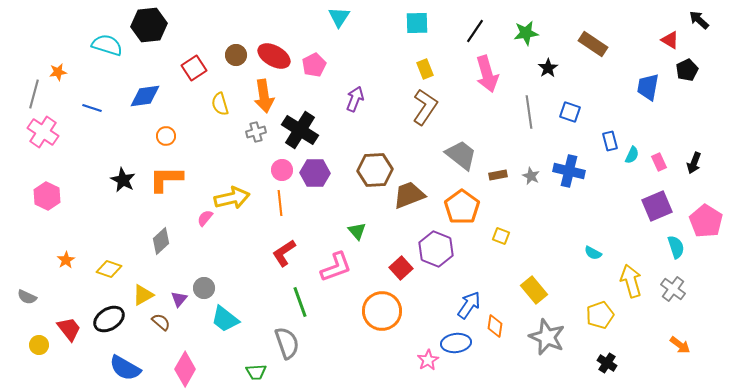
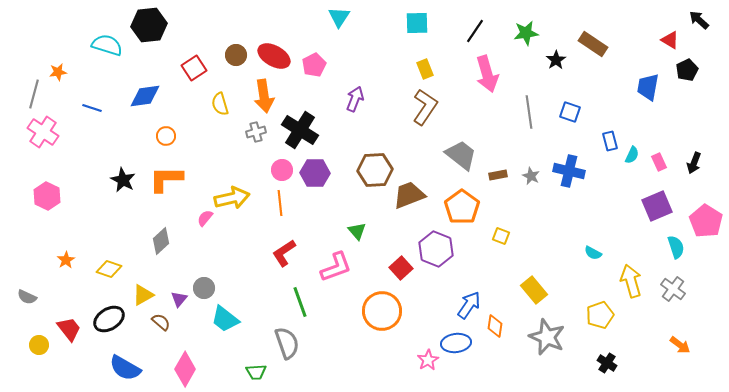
black star at (548, 68): moved 8 px right, 8 px up
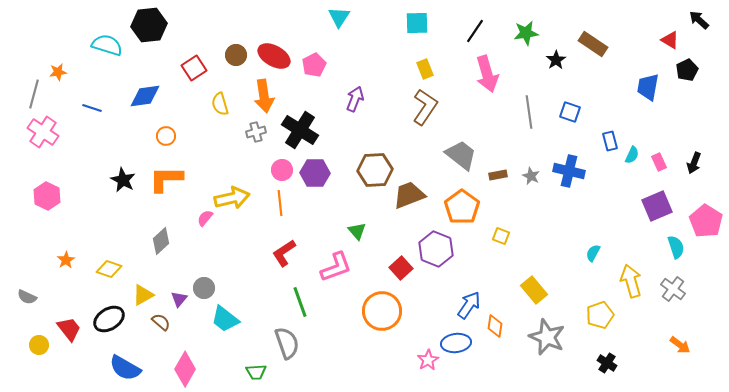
cyan semicircle at (593, 253): rotated 90 degrees clockwise
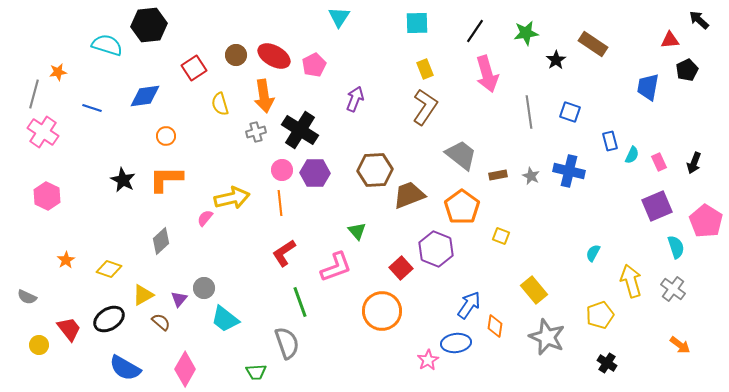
red triangle at (670, 40): rotated 36 degrees counterclockwise
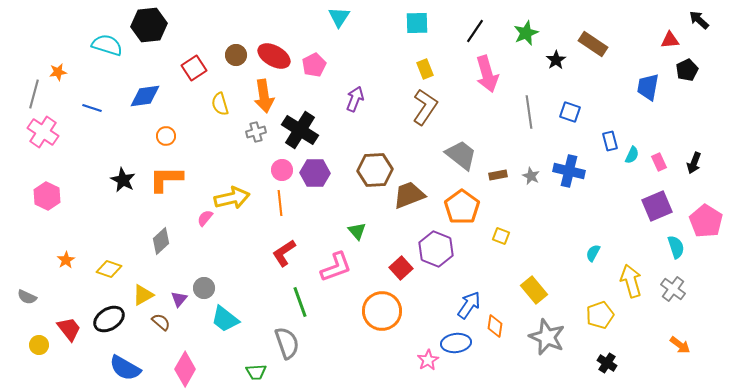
green star at (526, 33): rotated 15 degrees counterclockwise
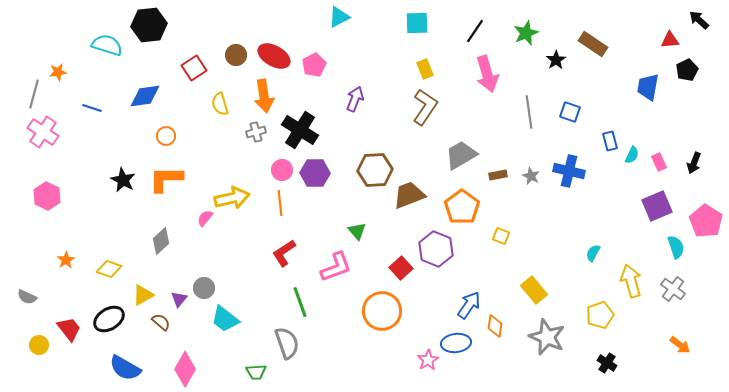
cyan triangle at (339, 17): rotated 30 degrees clockwise
gray trapezoid at (461, 155): rotated 68 degrees counterclockwise
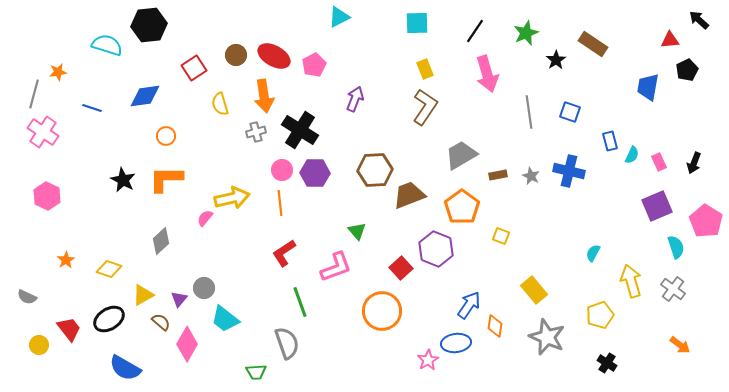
pink diamond at (185, 369): moved 2 px right, 25 px up
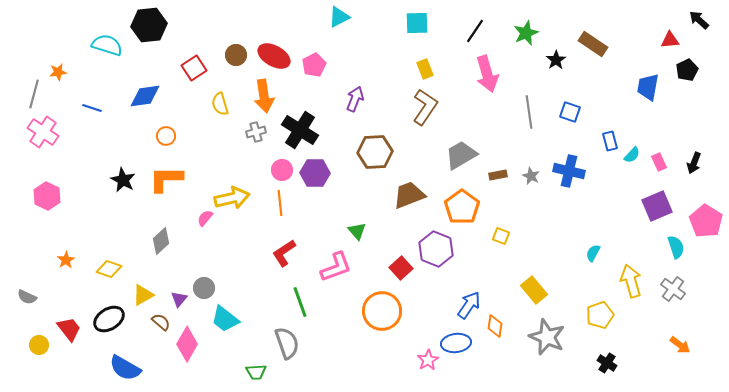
cyan semicircle at (632, 155): rotated 18 degrees clockwise
brown hexagon at (375, 170): moved 18 px up
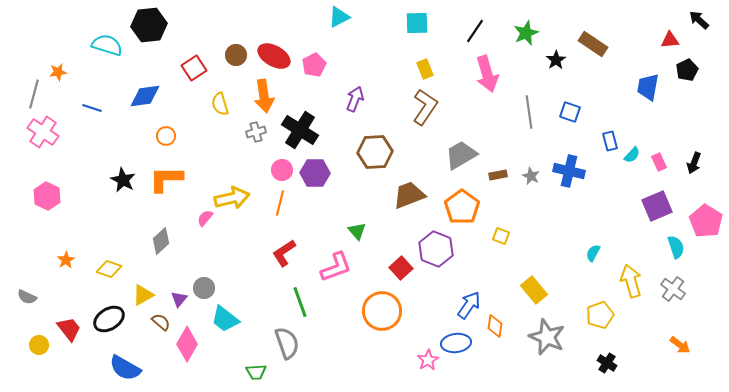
orange line at (280, 203): rotated 20 degrees clockwise
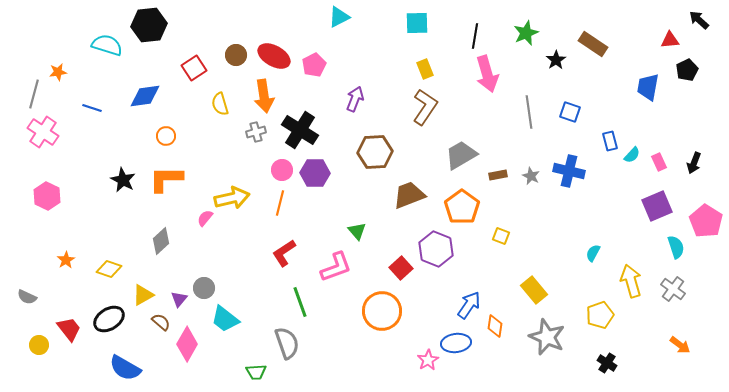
black line at (475, 31): moved 5 px down; rotated 25 degrees counterclockwise
